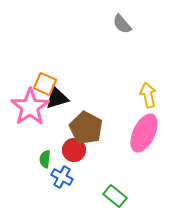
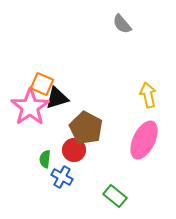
orange square: moved 3 px left
pink ellipse: moved 7 px down
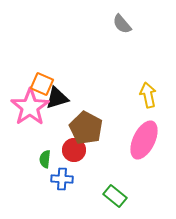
blue cross: moved 2 px down; rotated 25 degrees counterclockwise
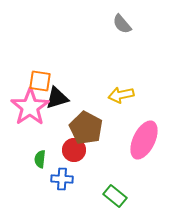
orange square: moved 2 px left, 3 px up; rotated 15 degrees counterclockwise
yellow arrow: moved 27 px left; rotated 90 degrees counterclockwise
green semicircle: moved 5 px left
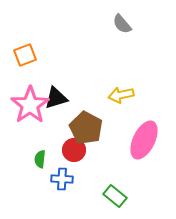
orange square: moved 15 px left, 26 px up; rotated 30 degrees counterclockwise
black triangle: moved 1 px left
pink star: moved 2 px up
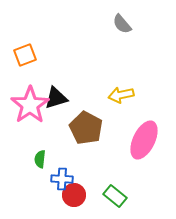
red circle: moved 45 px down
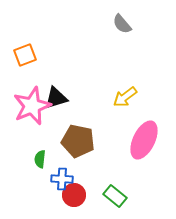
yellow arrow: moved 4 px right, 2 px down; rotated 25 degrees counterclockwise
pink star: moved 2 px right, 1 px down; rotated 12 degrees clockwise
brown pentagon: moved 8 px left, 13 px down; rotated 16 degrees counterclockwise
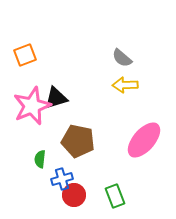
gray semicircle: moved 34 px down; rotated 10 degrees counterclockwise
yellow arrow: moved 12 px up; rotated 35 degrees clockwise
pink ellipse: rotated 15 degrees clockwise
blue cross: rotated 20 degrees counterclockwise
green rectangle: rotated 30 degrees clockwise
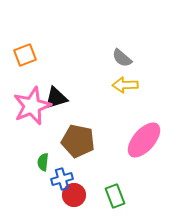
green semicircle: moved 3 px right, 3 px down
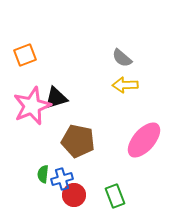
green semicircle: moved 12 px down
